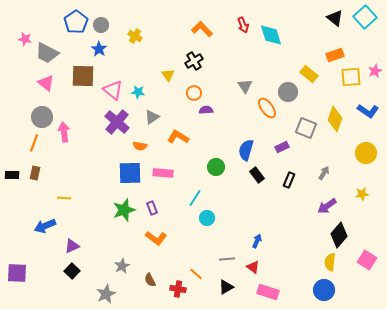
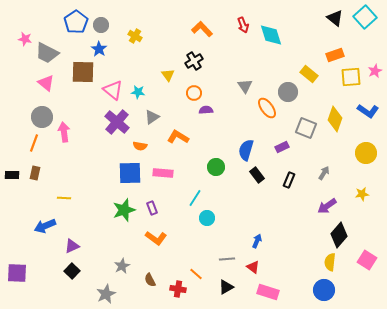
brown square at (83, 76): moved 4 px up
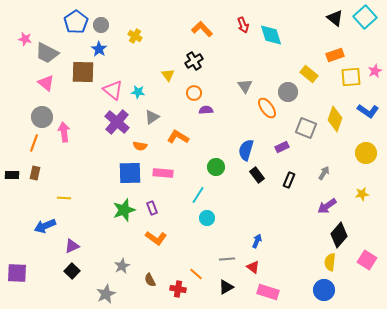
cyan line at (195, 198): moved 3 px right, 3 px up
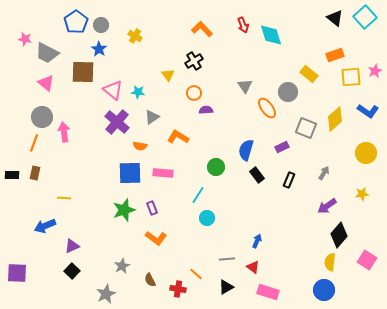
yellow diamond at (335, 119): rotated 30 degrees clockwise
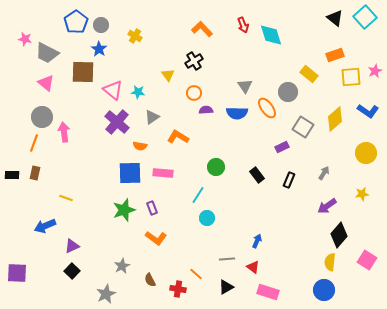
gray square at (306, 128): moved 3 px left, 1 px up; rotated 10 degrees clockwise
blue semicircle at (246, 150): moved 9 px left, 37 px up; rotated 105 degrees counterclockwise
yellow line at (64, 198): moved 2 px right; rotated 16 degrees clockwise
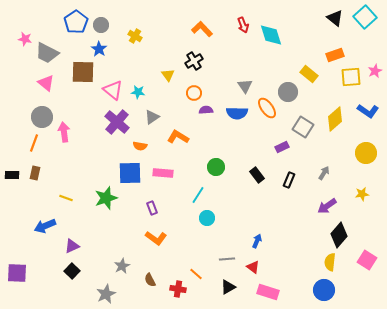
green star at (124, 210): moved 18 px left, 12 px up
black triangle at (226, 287): moved 2 px right
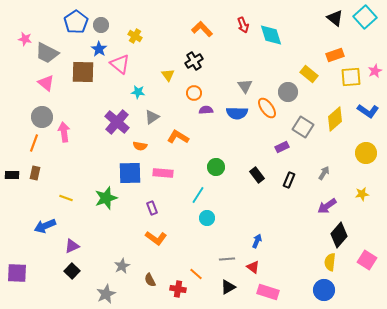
pink triangle at (113, 90): moved 7 px right, 26 px up
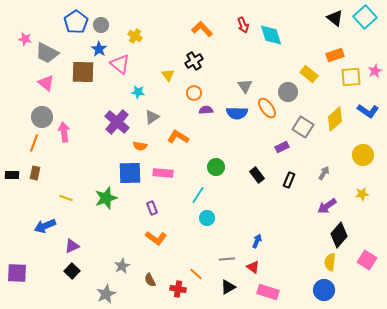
yellow circle at (366, 153): moved 3 px left, 2 px down
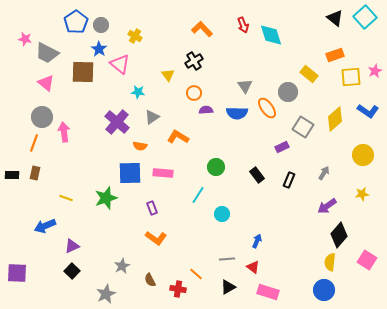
cyan circle at (207, 218): moved 15 px right, 4 px up
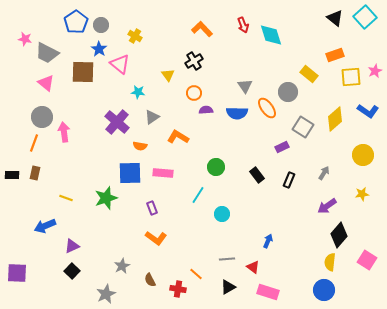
blue arrow at (257, 241): moved 11 px right
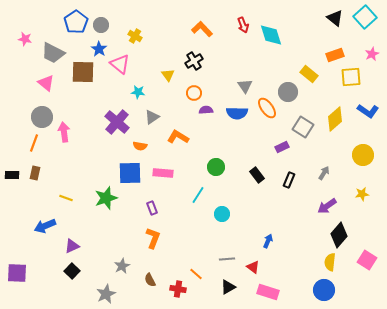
gray trapezoid at (47, 53): moved 6 px right
pink star at (375, 71): moved 3 px left, 17 px up
orange L-shape at (156, 238): moved 3 px left; rotated 105 degrees counterclockwise
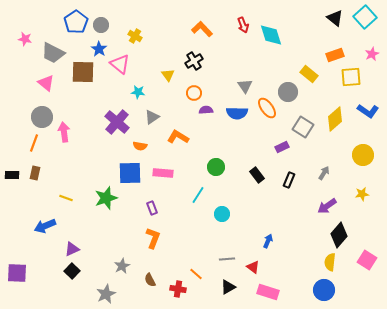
purple triangle at (72, 246): moved 3 px down
